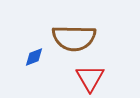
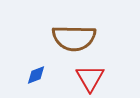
blue diamond: moved 2 px right, 18 px down
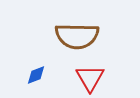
brown semicircle: moved 3 px right, 2 px up
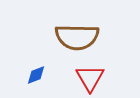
brown semicircle: moved 1 px down
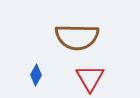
blue diamond: rotated 40 degrees counterclockwise
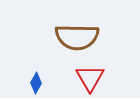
blue diamond: moved 8 px down
